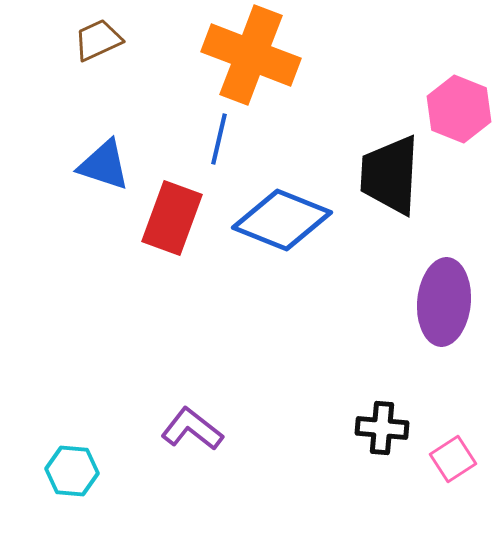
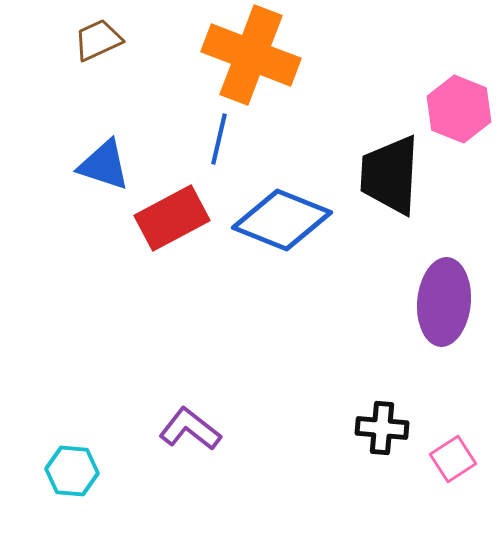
red rectangle: rotated 42 degrees clockwise
purple L-shape: moved 2 px left
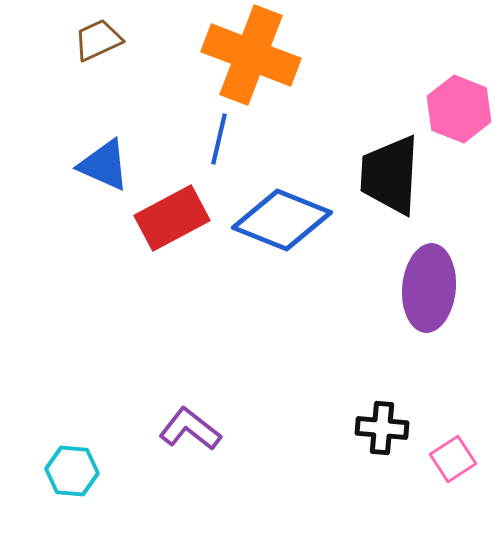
blue triangle: rotated 6 degrees clockwise
purple ellipse: moved 15 px left, 14 px up
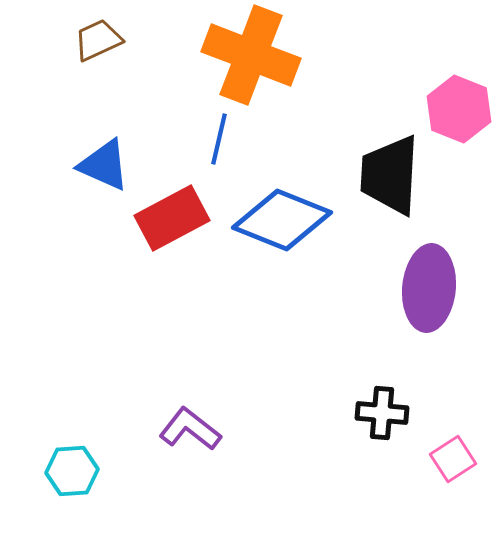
black cross: moved 15 px up
cyan hexagon: rotated 9 degrees counterclockwise
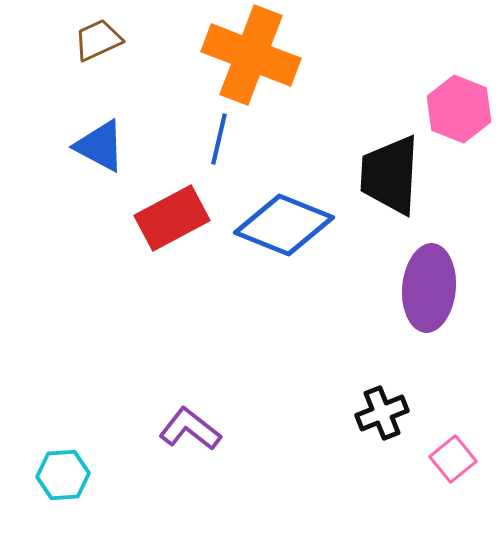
blue triangle: moved 4 px left, 19 px up; rotated 4 degrees clockwise
blue diamond: moved 2 px right, 5 px down
black cross: rotated 27 degrees counterclockwise
pink square: rotated 6 degrees counterclockwise
cyan hexagon: moved 9 px left, 4 px down
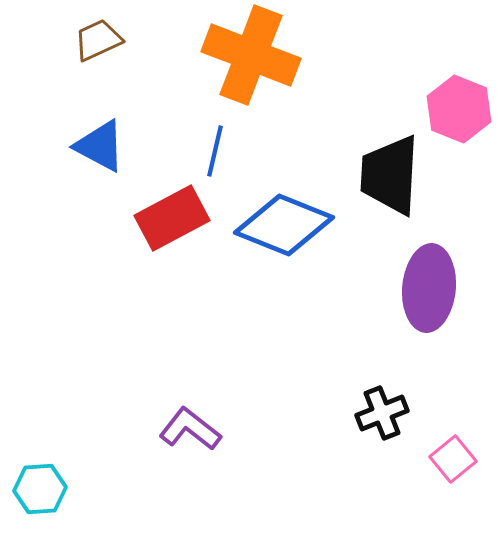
blue line: moved 4 px left, 12 px down
cyan hexagon: moved 23 px left, 14 px down
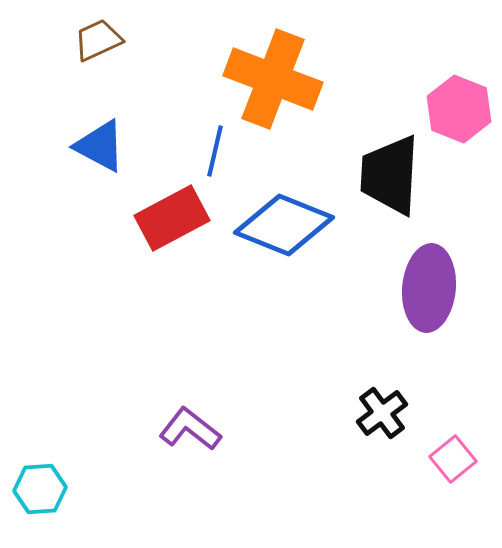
orange cross: moved 22 px right, 24 px down
black cross: rotated 15 degrees counterclockwise
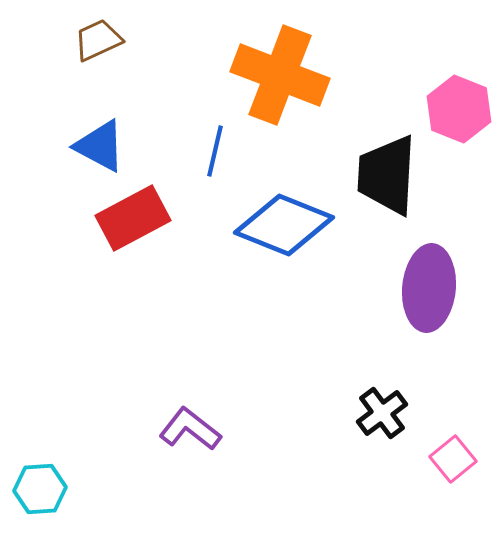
orange cross: moved 7 px right, 4 px up
black trapezoid: moved 3 px left
red rectangle: moved 39 px left
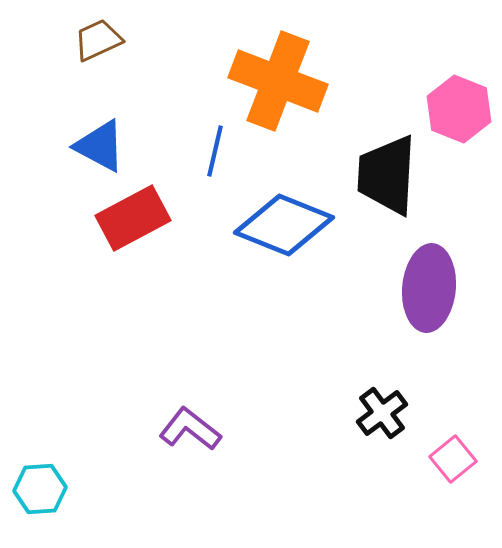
orange cross: moved 2 px left, 6 px down
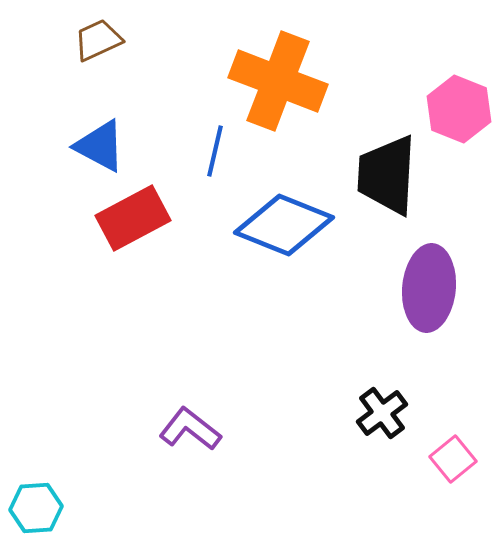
cyan hexagon: moved 4 px left, 19 px down
